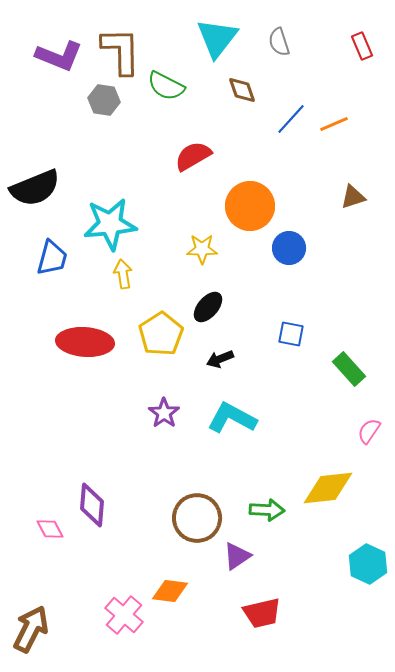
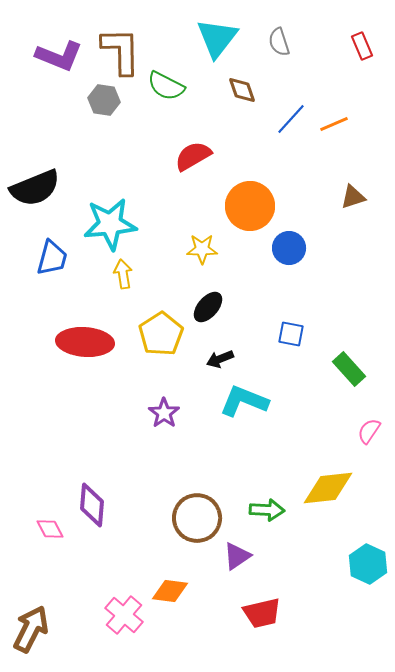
cyan L-shape: moved 12 px right, 17 px up; rotated 6 degrees counterclockwise
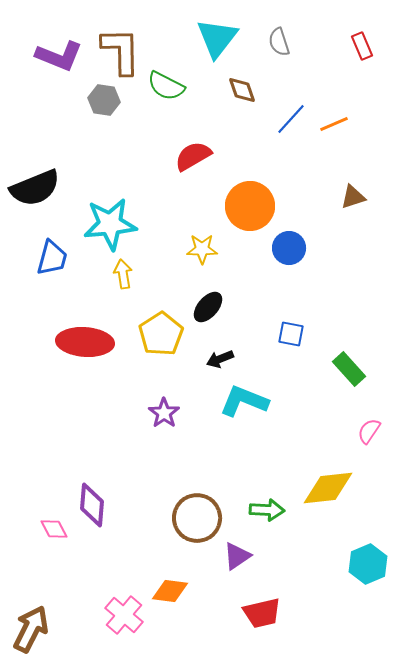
pink diamond: moved 4 px right
cyan hexagon: rotated 12 degrees clockwise
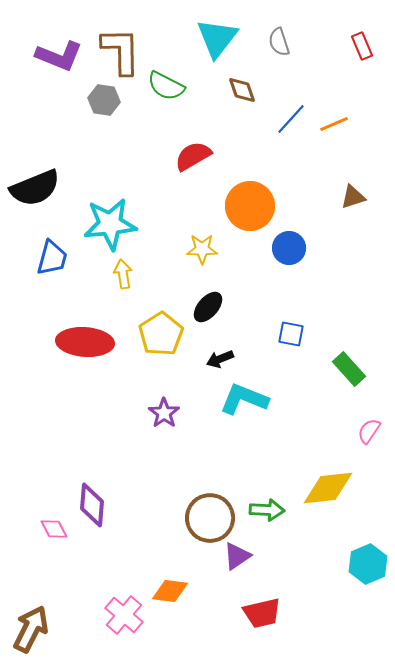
cyan L-shape: moved 2 px up
brown circle: moved 13 px right
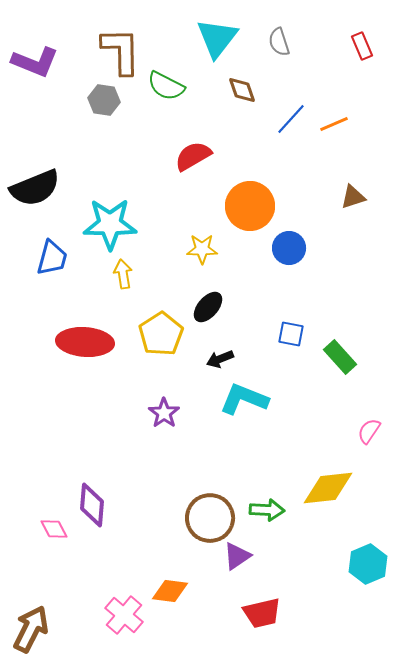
purple L-shape: moved 24 px left, 6 px down
cyan star: rotated 6 degrees clockwise
green rectangle: moved 9 px left, 12 px up
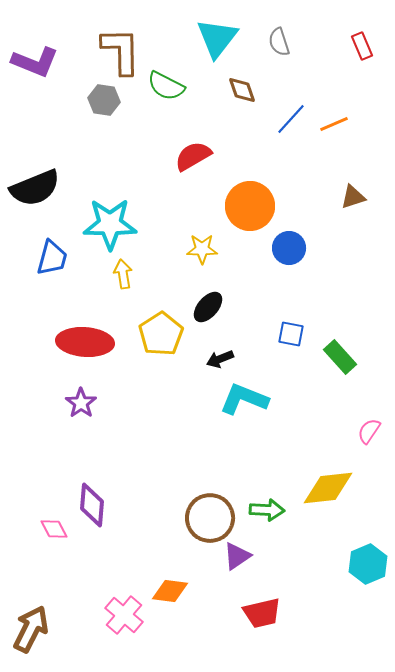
purple star: moved 83 px left, 10 px up
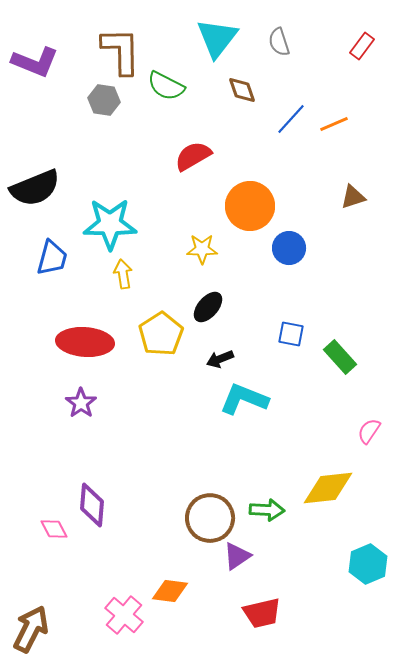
red rectangle: rotated 60 degrees clockwise
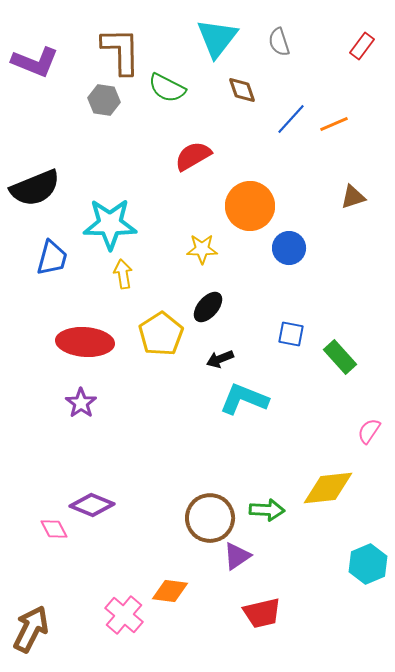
green semicircle: moved 1 px right, 2 px down
purple diamond: rotated 72 degrees counterclockwise
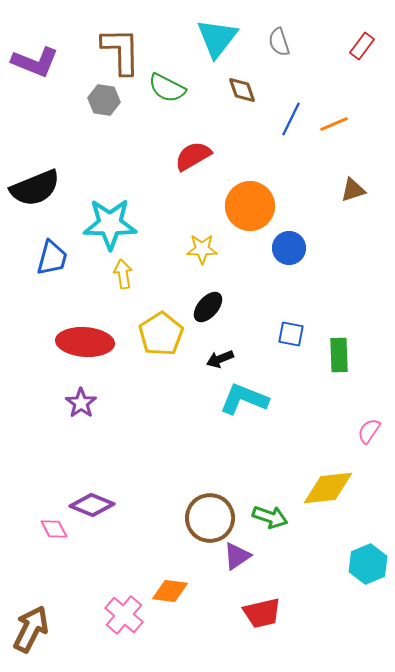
blue line: rotated 16 degrees counterclockwise
brown triangle: moved 7 px up
green rectangle: moved 1 px left, 2 px up; rotated 40 degrees clockwise
green arrow: moved 3 px right, 7 px down; rotated 16 degrees clockwise
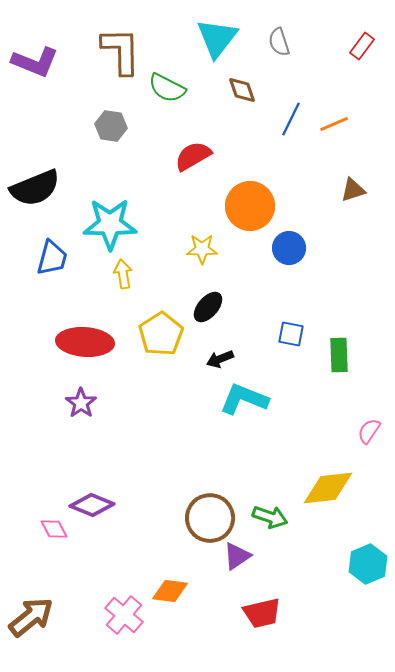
gray hexagon: moved 7 px right, 26 px down
brown arrow: moved 12 px up; rotated 24 degrees clockwise
